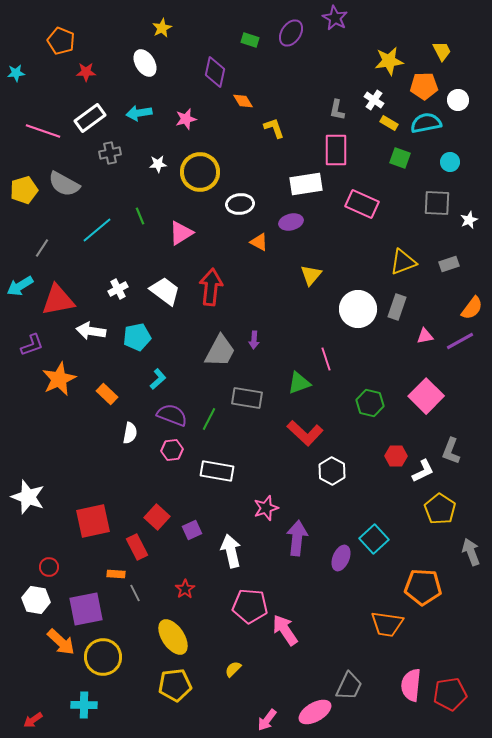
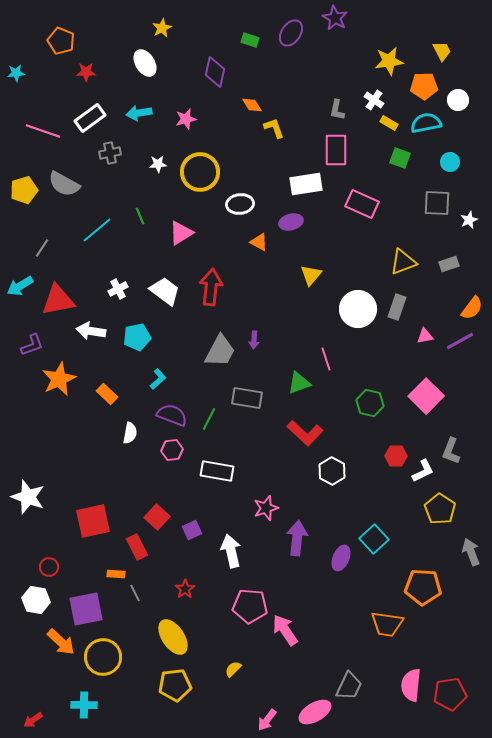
orange diamond at (243, 101): moved 9 px right, 4 px down
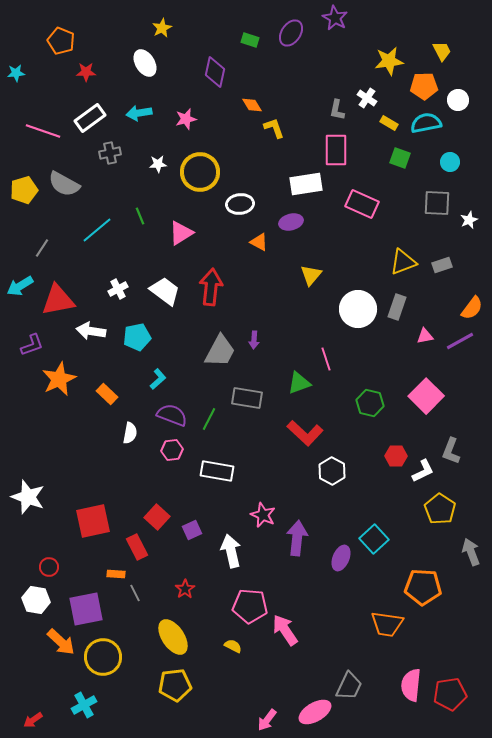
white cross at (374, 100): moved 7 px left, 2 px up
gray rectangle at (449, 264): moved 7 px left, 1 px down
pink star at (266, 508): moved 3 px left, 7 px down; rotated 30 degrees counterclockwise
yellow semicircle at (233, 669): moved 23 px up; rotated 72 degrees clockwise
cyan cross at (84, 705): rotated 30 degrees counterclockwise
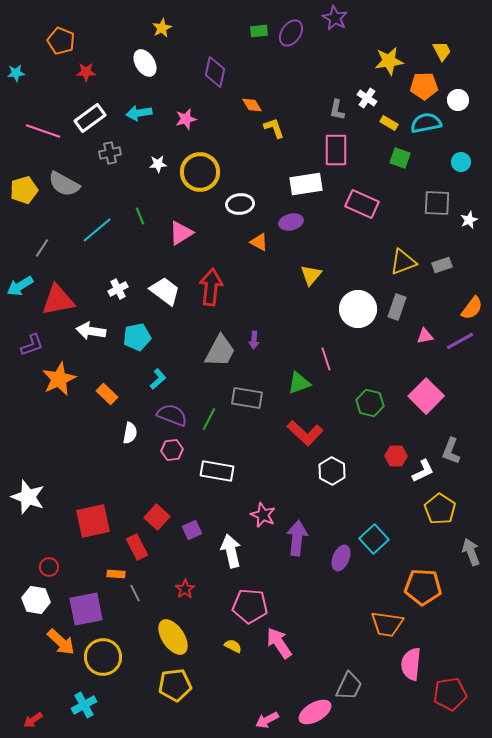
green rectangle at (250, 40): moved 9 px right, 9 px up; rotated 24 degrees counterclockwise
cyan circle at (450, 162): moved 11 px right
pink arrow at (285, 630): moved 6 px left, 13 px down
pink semicircle at (411, 685): moved 21 px up
pink arrow at (267, 720): rotated 25 degrees clockwise
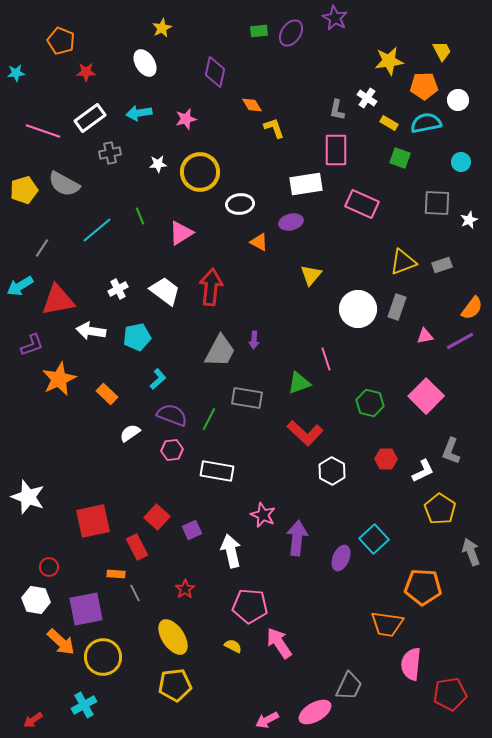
white semicircle at (130, 433): rotated 135 degrees counterclockwise
red hexagon at (396, 456): moved 10 px left, 3 px down
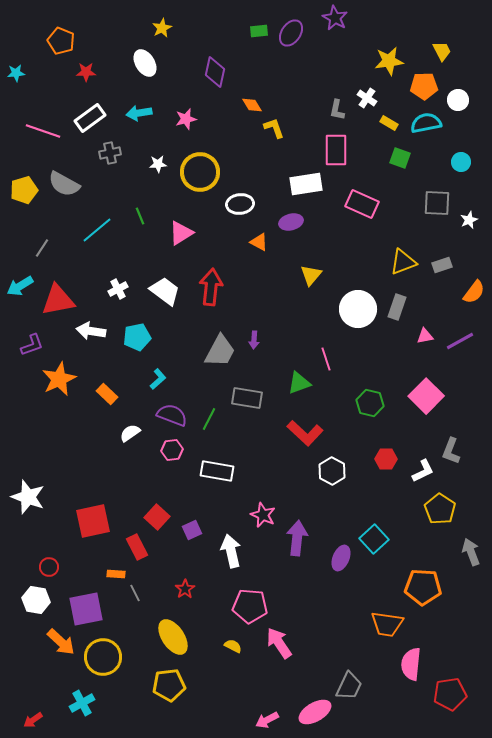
orange semicircle at (472, 308): moved 2 px right, 16 px up
yellow pentagon at (175, 685): moved 6 px left
cyan cross at (84, 705): moved 2 px left, 2 px up
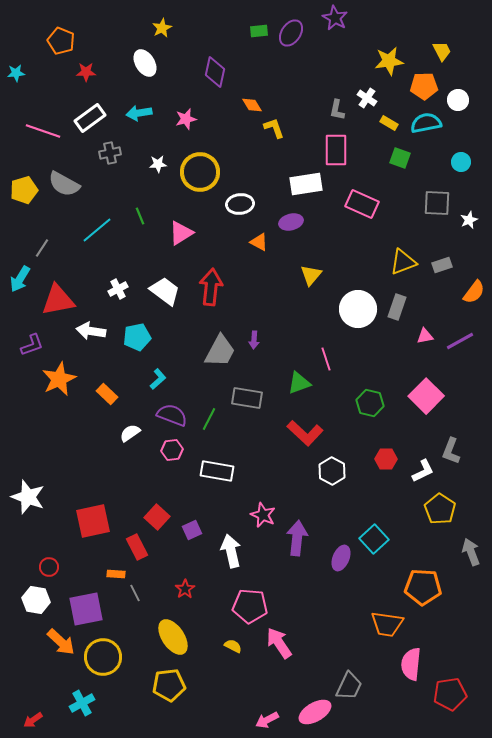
cyan arrow at (20, 286): moved 7 px up; rotated 28 degrees counterclockwise
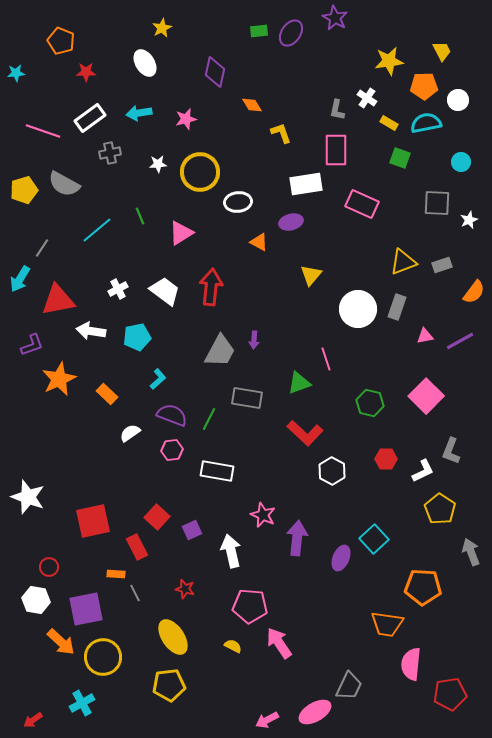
yellow L-shape at (274, 128): moved 7 px right, 5 px down
white ellipse at (240, 204): moved 2 px left, 2 px up
red star at (185, 589): rotated 24 degrees counterclockwise
